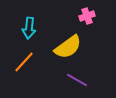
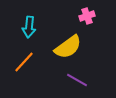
cyan arrow: moved 1 px up
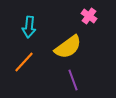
pink cross: moved 2 px right; rotated 35 degrees counterclockwise
purple line: moved 4 px left; rotated 40 degrees clockwise
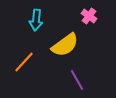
cyan arrow: moved 7 px right, 7 px up
yellow semicircle: moved 3 px left, 2 px up
purple line: moved 4 px right; rotated 10 degrees counterclockwise
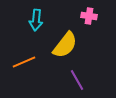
pink cross: rotated 28 degrees counterclockwise
yellow semicircle: rotated 16 degrees counterclockwise
orange line: rotated 25 degrees clockwise
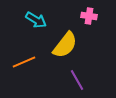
cyan arrow: rotated 65 degrees counterclockwise
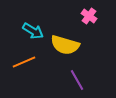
pink cross: rotated 28 degrees clockwise
cyan arrow: moved 3 px left, 11 px down
yellow semicircle: rotated 68 degrees clockwise
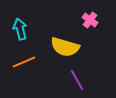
pink cross: moved 1 px right, 4 px down
cyan arrow: moved 13 px left, 2 px up; rotated 135 degrees counterclockwise
yellow semicircle: moved 2 px down
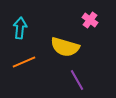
cyan arrow: moved 1 px up; rotated 20 degrees clockwise
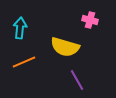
pink cross: rotated 21 degrees counterclockwise
